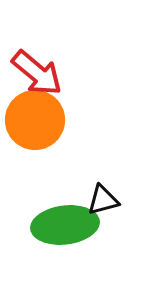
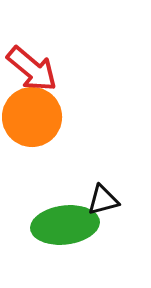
red arrow: moved 5 px left, 4 px up
orange circle: moved 3 px left, 3 px up
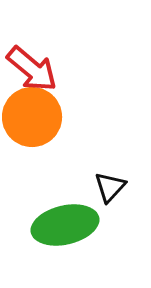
black triangle: moved 7 px right, 13 px up; rotated 32 degrees counterclockwise
green ellipse: rotated 6 degrees counterclockwise
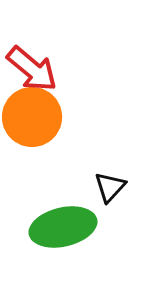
green ellipse: moved 2 px left, 2 px down
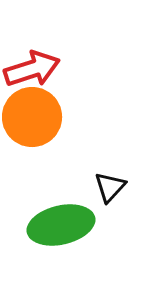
red arrow: rotated 58 degrees counterclockwise
green ellipse: moved 2 px left, 2 px up
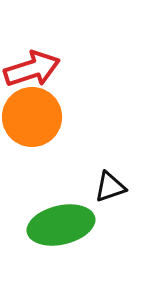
black triangle: rotated 28 degrees clockwise
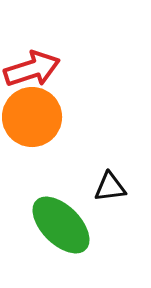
black triangle: rotated 12 degrees clockwise
green ellipse: rotated 58 degrees clockwise
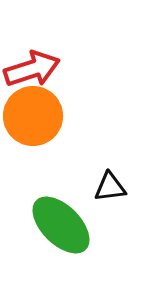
orange circle: moved 1 px right, 1 px up
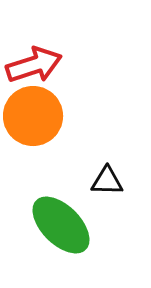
red arrow: moved 2 px right, 4 px up
black triangle: moved 3 px left, 6 px up; rotated 8 degrees clockwise
